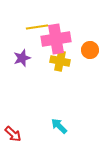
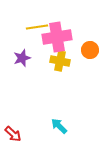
pink cross: moved 1 px right, 2 px up
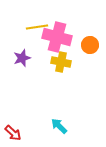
pink cross: rotated 24 degrees clockwise
orange circle: moved 5 px up
yellow cross: moved 1 px right, 1 px down
red arrow: moved 1 px up
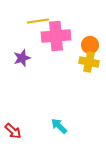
yellow line: moved 1 px right, 6 px up
pink cross: moved 1 px left, 1 px up; rotated 20 degrees counterclockwise
yellow cross: moved 28 px right
red arrow: moved 2 px up
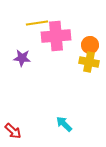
yellow line: moved 1 px left, 2 px down
purple star: rotated 24 degrees clockwise
cyan arrow: moved 5 px right, 2 px up
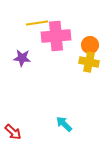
red arrow: moved 1 px down
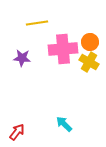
pink cross: moved 7 px right, 13 px down
orange circle: moved 3 px up
yellow cross: rotated 18 degrees clockwise
red arrow: moved 4 px right; rotated 96 degrees counterclockwise
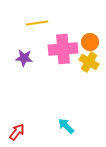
purple star: moved 2 px right
cyan arrow: moved 2 px right, 2 px down
